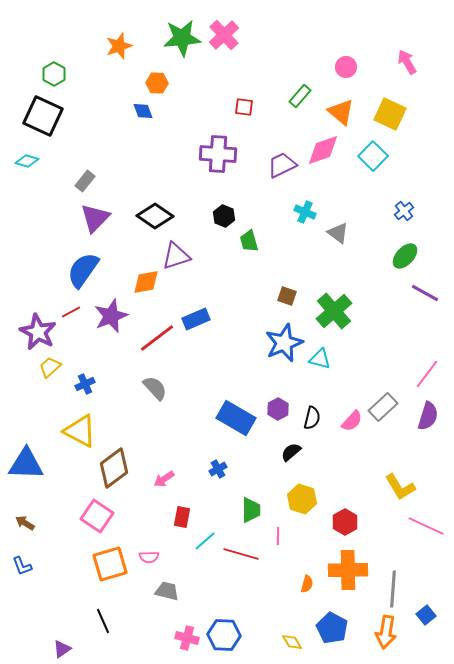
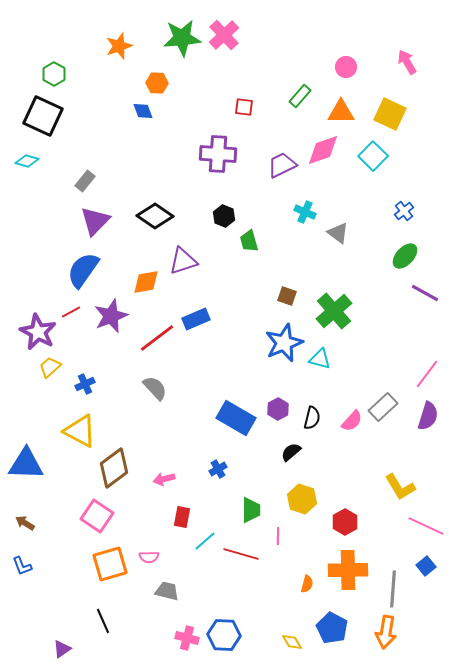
orange triangle at (341, 112): rotated 40 degrees counterclockwise
purple triangle at (95, 218): moved 3 px down
purple triangle at (176, 256): moved 7 px right, 5 px down
pink arrow at (164, 479): rotated 20 degrees clockwise
blue square at (426, 615): moved 49 px up
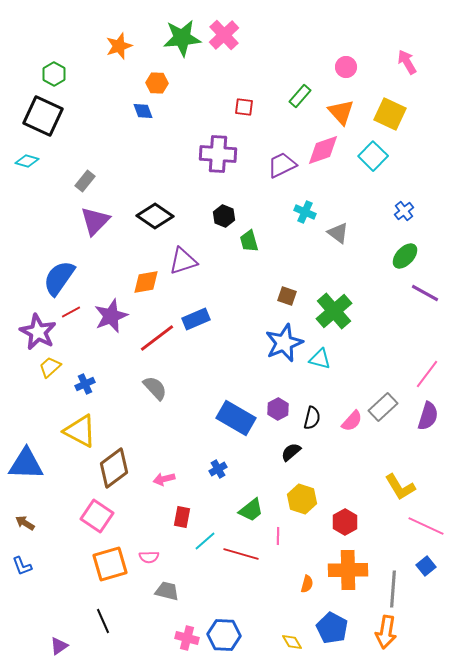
orange triangle at (341, 112): rotated 48 degrees clockwise
blue semicircle at (83, 270): moved 24 px left, 8 px down
green trapezoid at (251, 510): rotated 52 degrees clockwise
purple triangle at (62, 649): moved 3 px left, 3 px up
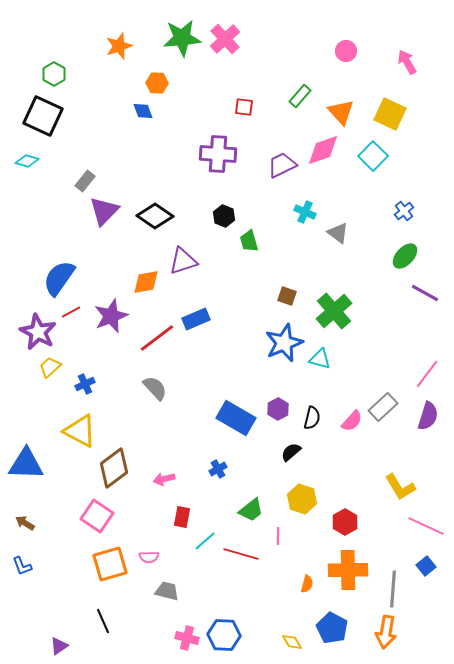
pink cross at (224, 35): moved 1 px right, 4 px down
pink circle at (346, 67): moved 16 px up
purple triangle at (95, 221): moved 9 px right, 10 px up
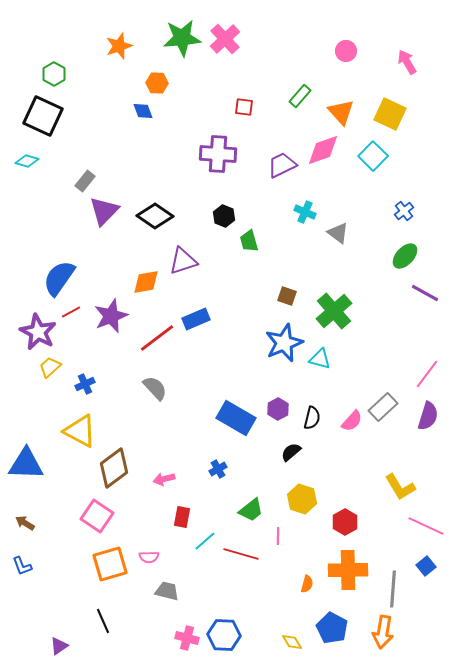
orange arrow at (386, 632): moved 3 px left
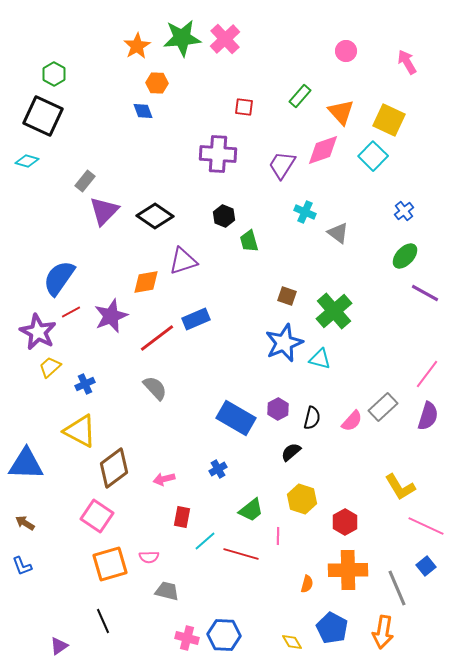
orange star at (119, 46): moved 18 px right; rotated 12 degrees counterclockwise
yellow square at (390, 114): moved 1 px left, 6 px down
purple trapezoid at (282, 165): rotated 32 degrees counterclockwise
gray line at (393, 589): moved 4 px right, 1 px up; rotated 27 degrees counterclockwise
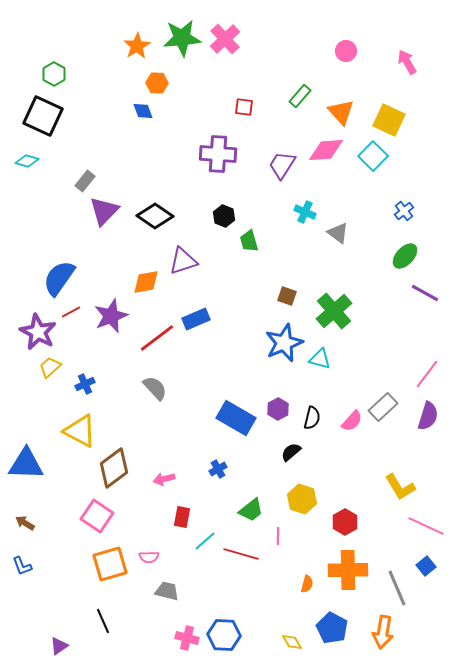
pink diamond at (323, 150): moved 3 px right; rotated 15 degrees clockwise
